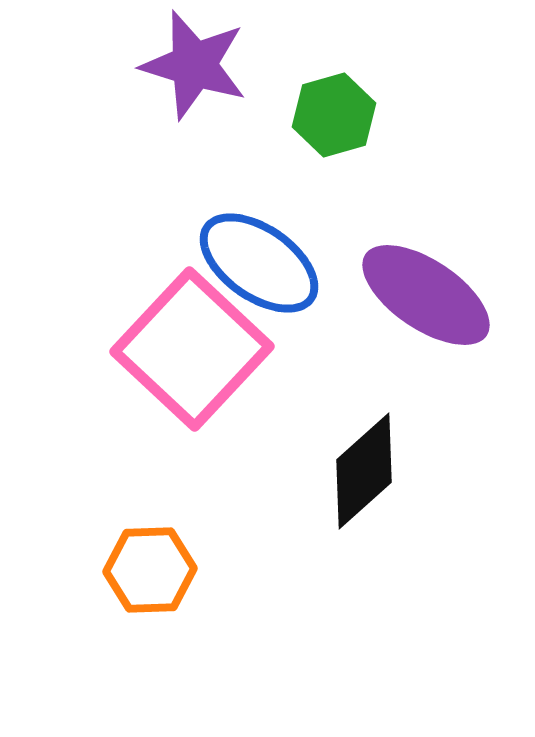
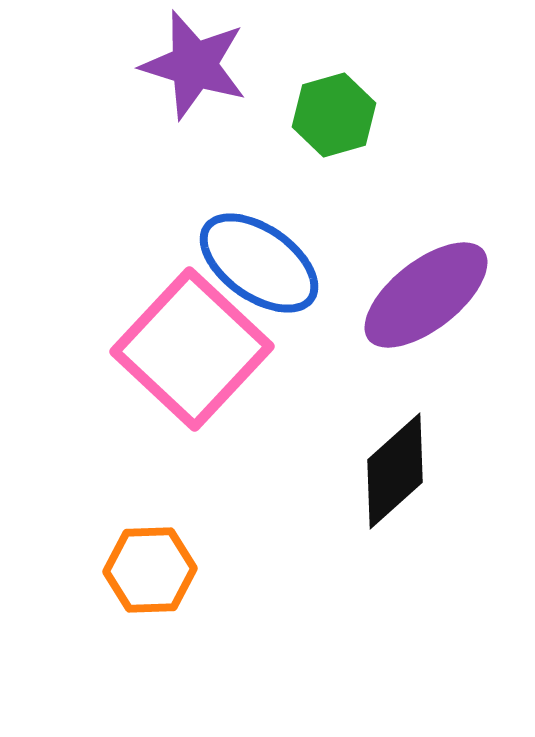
purple ellipse: rotated 72 degrees counterclockwise
black diamond: moved 31 px right
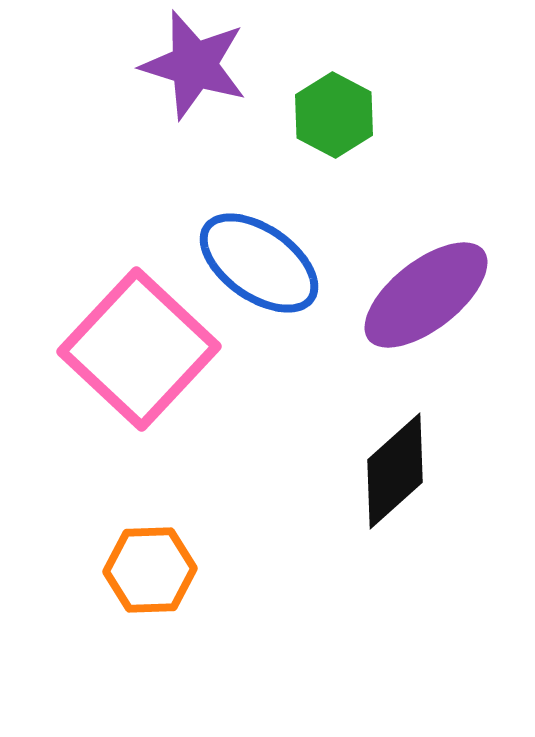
green hexagon: rotated 16 degrees counterclockwise
pink square: moved 53 px left
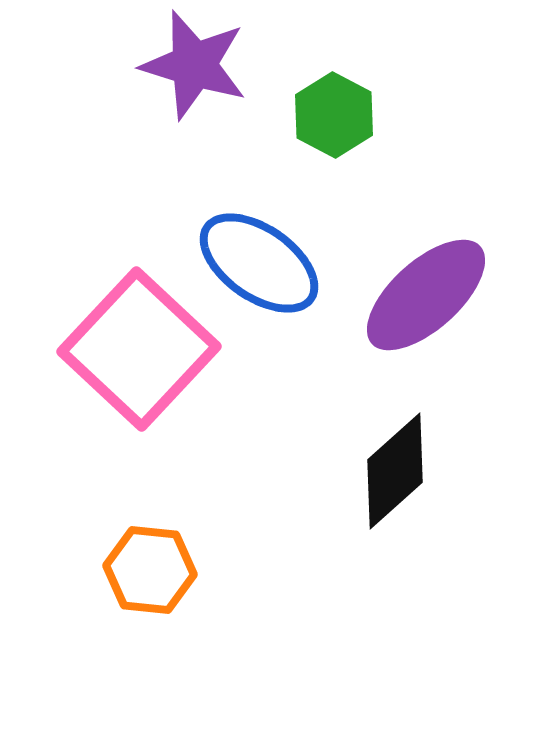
purple ellipse: rotated 4 degrees counterclockwise
orange hexagon: rotated 8 degrees clockwise
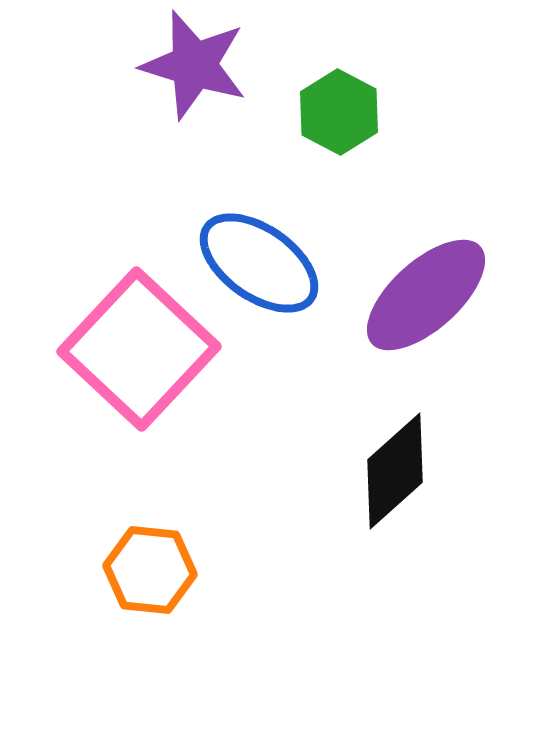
green hexagon: moved 5 px right, 3 px up
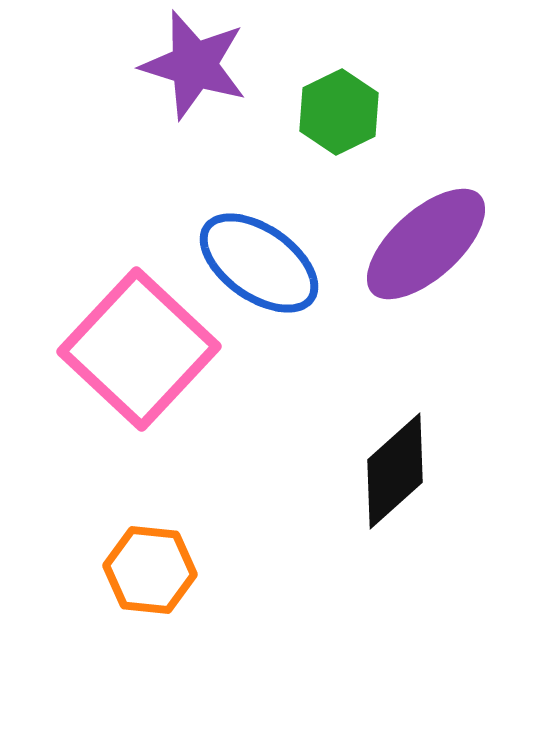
green hexagon: rotated 6 degrees clockwise
purple ellipse: moved 51 px up
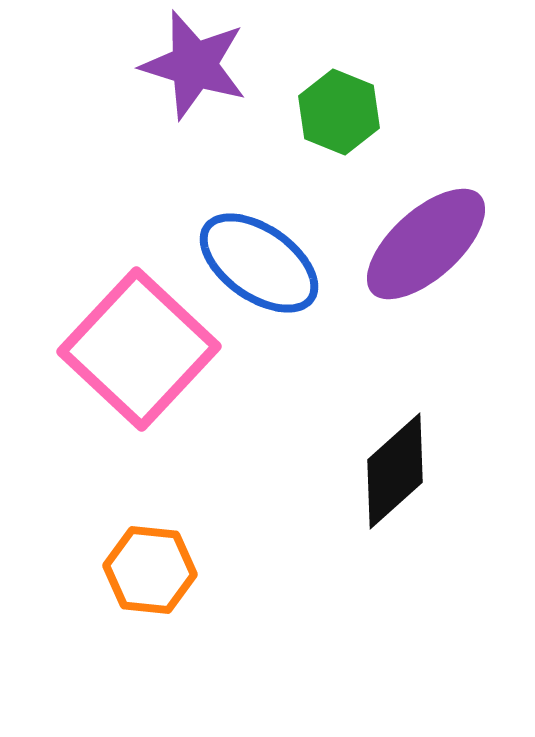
green hexagon: rotated 12 degrees counterclockwise
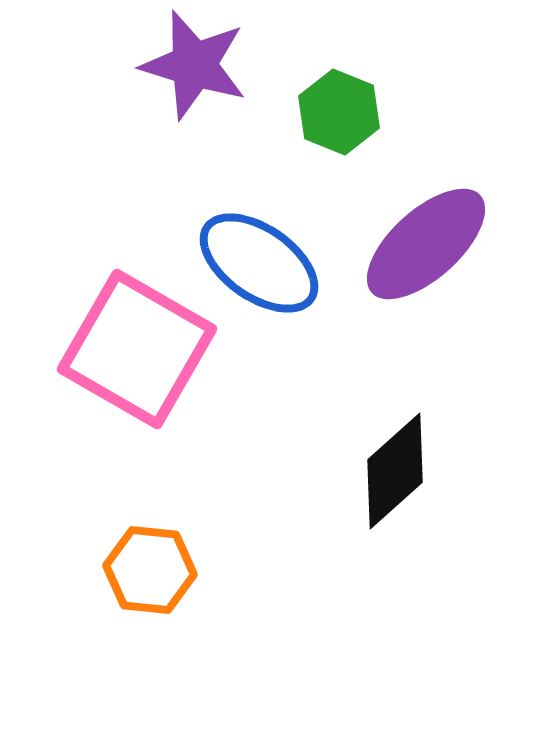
pink square: moved 2 px left; rotated 13 degrees counterclockwise
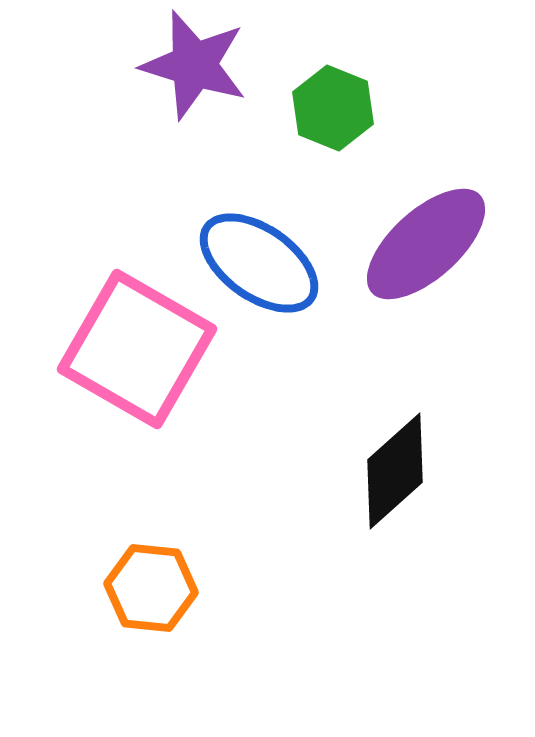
green hexagon: moved 6 px left, 4 px up
orange hexagon: moved 1 px right, 18 px down
